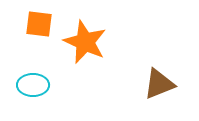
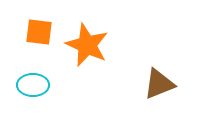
orange square: moved 8 px down
orange star: moved 2 px right, 3 px down
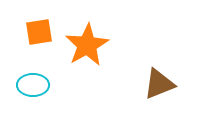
orange square: rotated 16 degrees counterclockwise
orange star: rotated 18 degrees clockwise
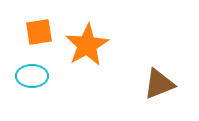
cyan ellipse: moved 1 px left, 9 px up
